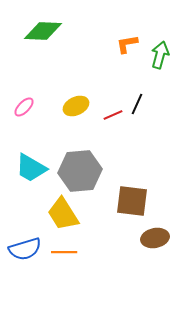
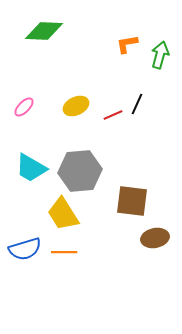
green diamond: moved 1 px right
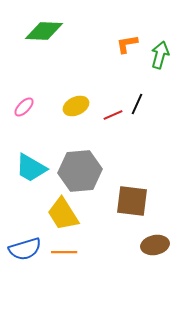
brown ellipse: moved 7 px down
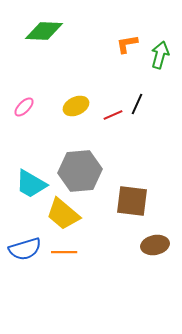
cyan trapezoid: moved 16 px down
yellow trapezoid: rotated 18 degrees counterclockwise
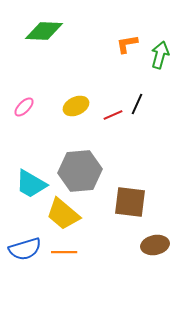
brown square: moved 2 px left, 1 px down
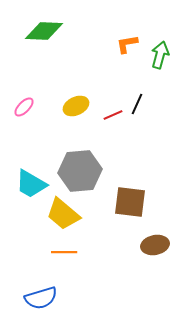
blue semicircle: moved 16 px right, 49 px down
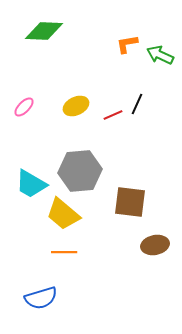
green arrow: rotated 80 degrees counterclockwise
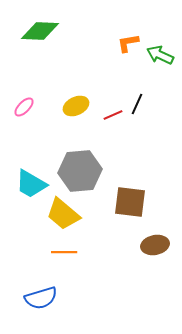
green diamond: moved 4 px left
orange L-shape: moved 1 px right, 1 px up
